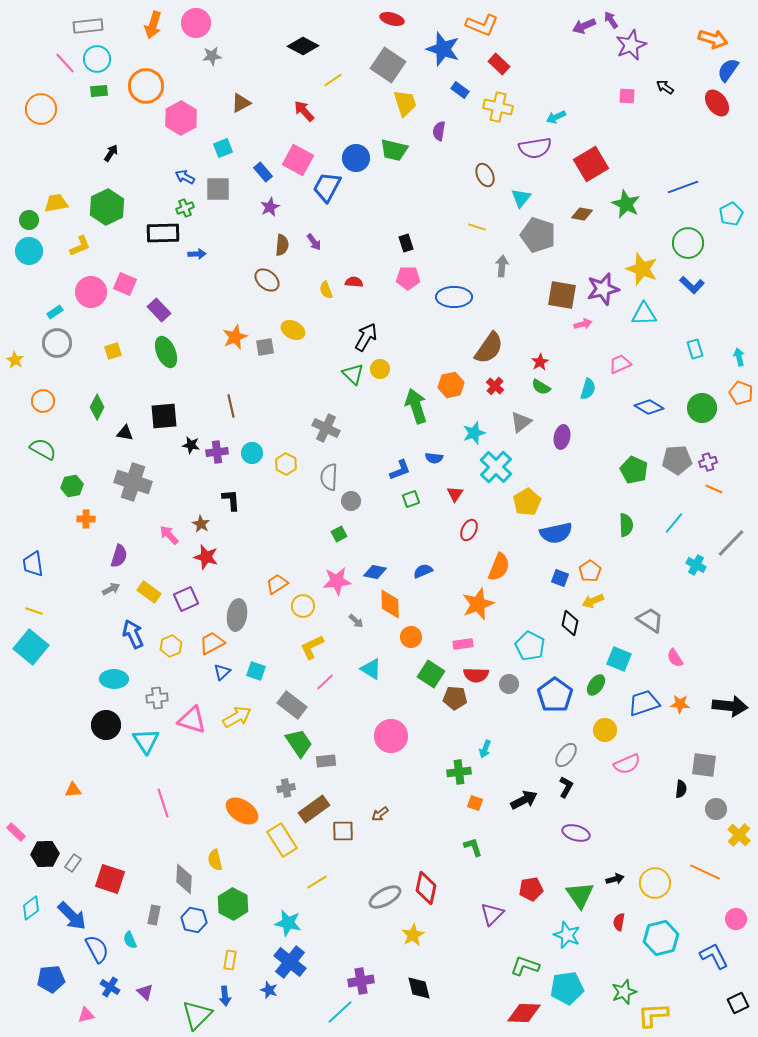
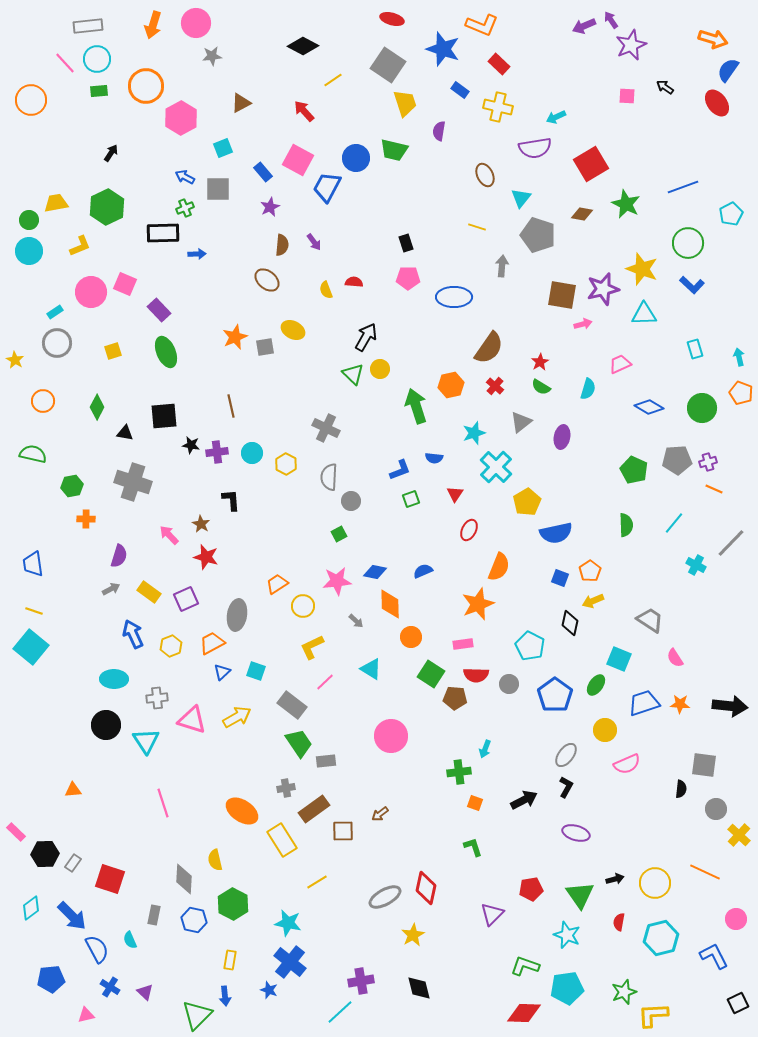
orange circle at (41, 109): moved 10 px left, 9 px up
green semicircle at (43, 449): moved 10 px left, 5 px down; rotated 16 degrees counterclockwise
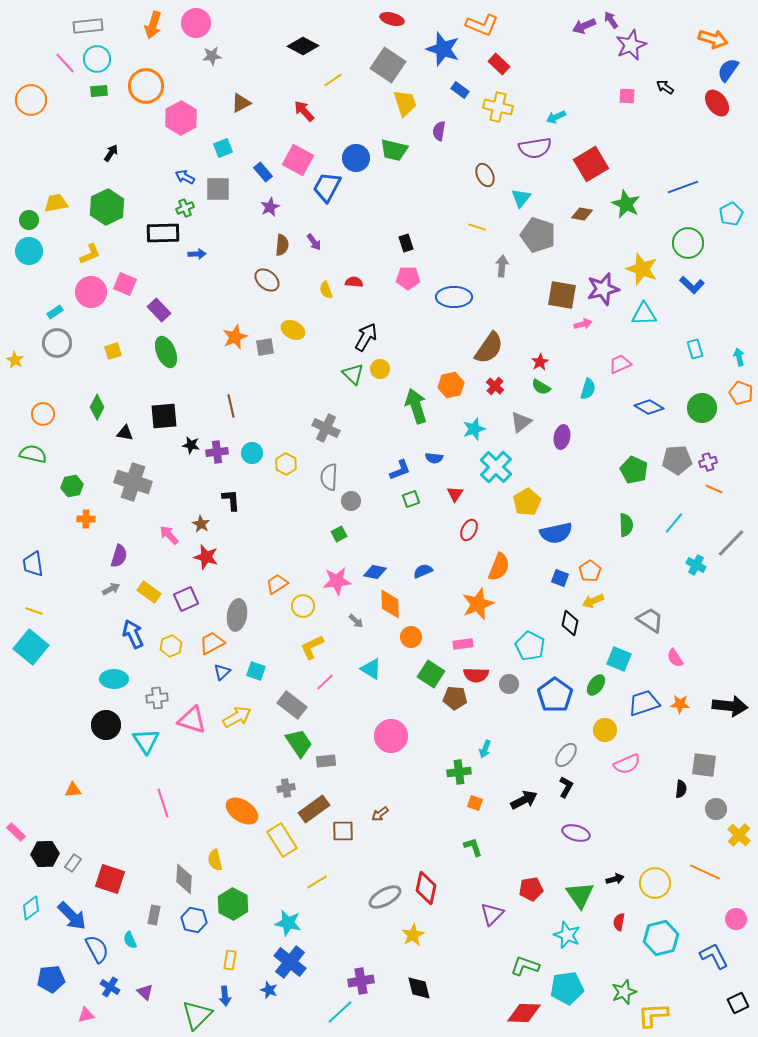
yellow L-shape at (80, 246): moved 10 px right, 8 px down
orange circle at (43, 401): moved 13 px down
cyan star at (474, 433): moved 4 px up
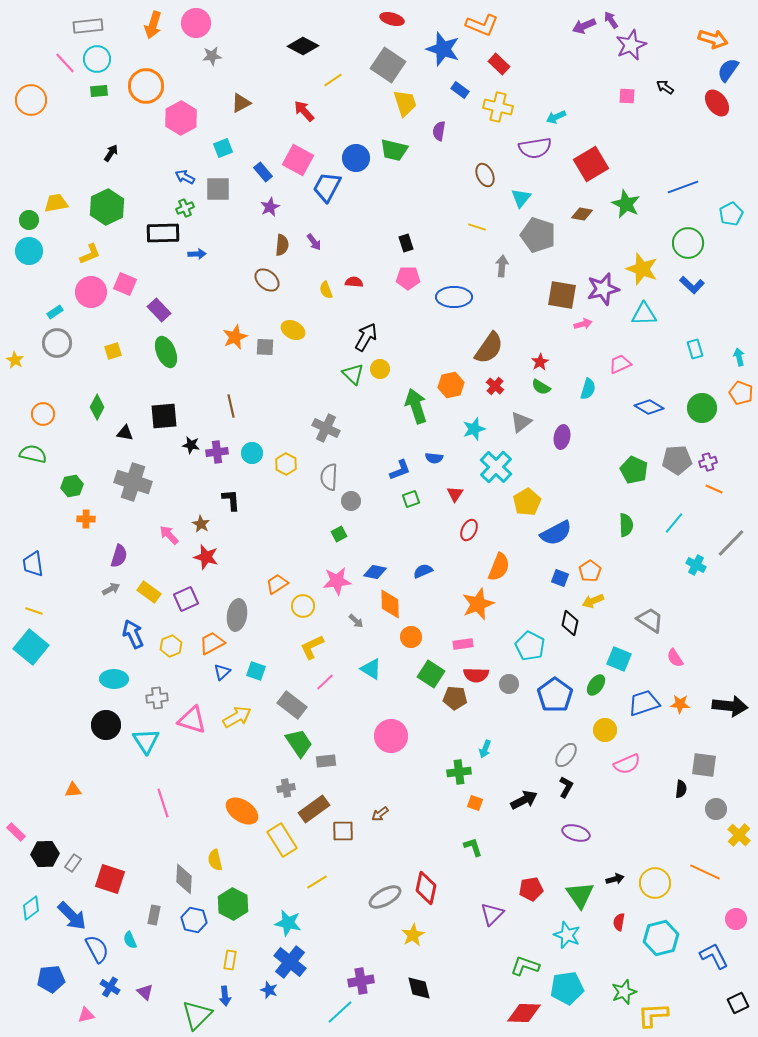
gray square at (265, 347): rotated 12 degrees clockwise
blue semicircle at (556, 533): rotated 16 degrees counterclockwise
